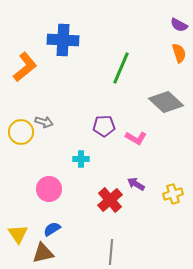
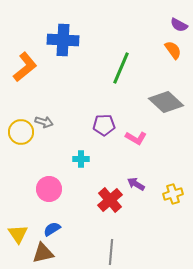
orange semicircle: moved 6 px left, 3 px up; rotated 18 degrees counterclockwise
purple pentagon: moved 1 px up
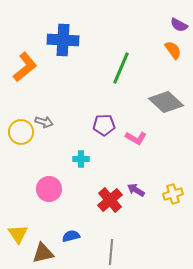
purple arrow: moved 6 px down
blue semicircle: moved 19 px right, 7 px down; rotated 18 degrees clockwise
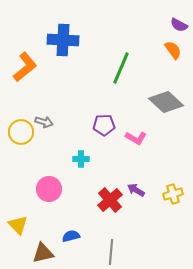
yellow triangle: moved 9 px up; rotated 10 degrees counterclockwise
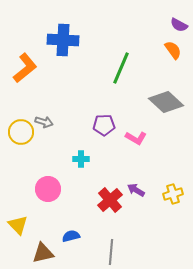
orange L-shape: moved 1 px down
pink circle: moved 1 px left
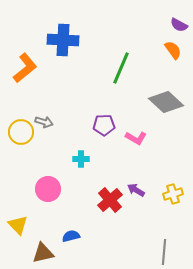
gray line: moved 53 px right
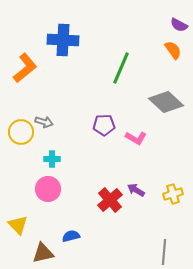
cyan cross: moved 29 px left
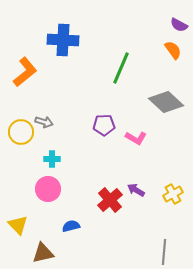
orange L-shape: moved 4 px down
yellow cross: rotated 12 degrees counterclockwise
blue semicircle: moved 10 px up
